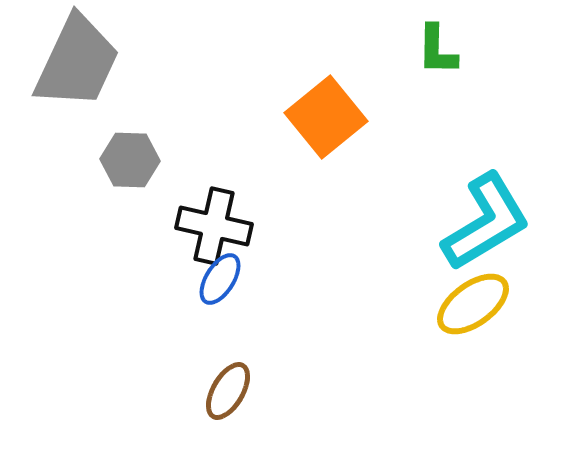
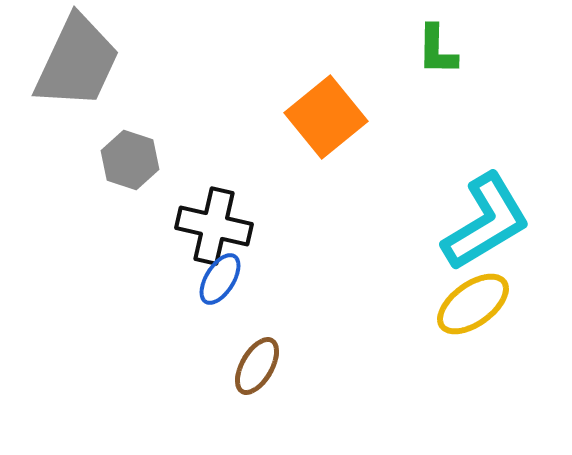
gray hexagon: rotated 16 degrees clockwise
brown ellipse: moved 29 px right, 25 px up
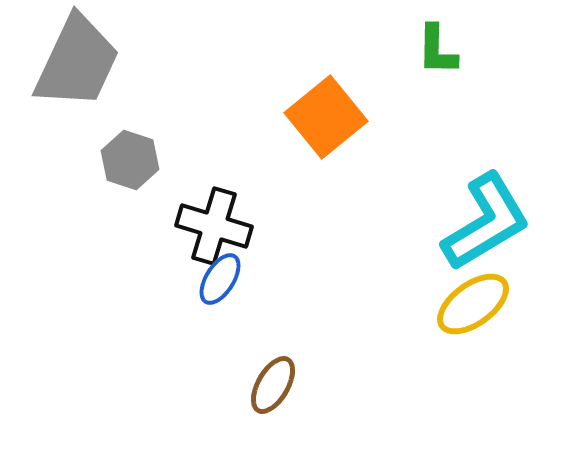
black cross: rotated 4 degrees clockwise
brown ellipse: moved 16 px right, 19 px down
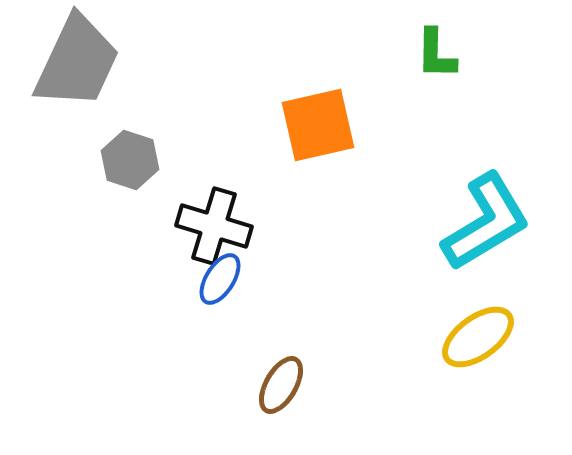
green L-shape: moved 1 px left, 4 px down
orange square: moved 8 px left, 8 px down; rotated 26 degrees clockwise
yellow ellipse: moved 5 px right, 33 px down
brown ellipse: moved 8 px right
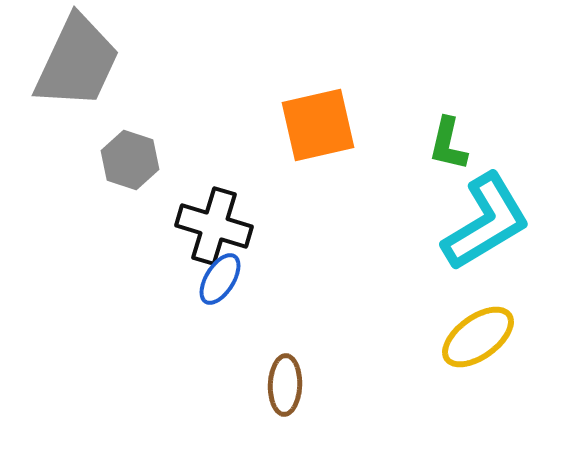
green L-shape: moved 12 px right, 90 px down; rotated 12 degrees clockwise
brown ellipse: moved 4 px right; rotated 28 degrees counterclockwise
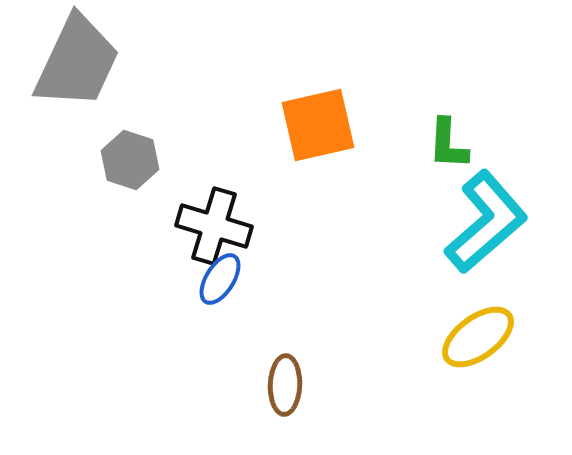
green L-shape: rotated 10 degrees counterclockwise
cyan L-shape: rotated 10 degrees counterclockwise
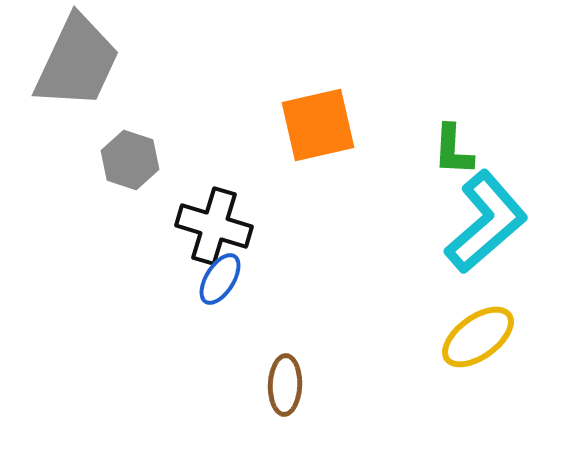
green L-shape: moved 5 px right, 6 px down
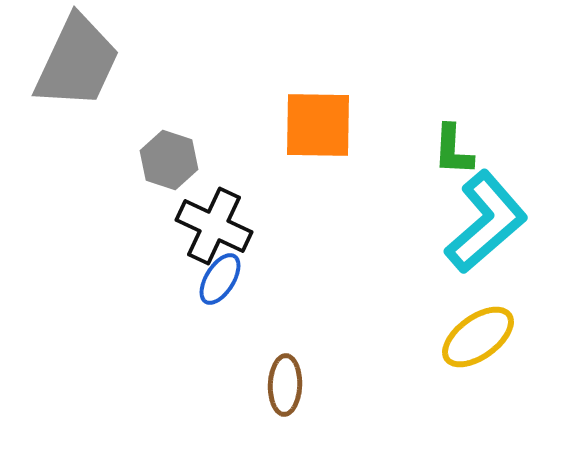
orange square: rotated 14 degrees clockwise
gray hexagon: moved 39 px right
black cross: rotated 8 degrees clockwise
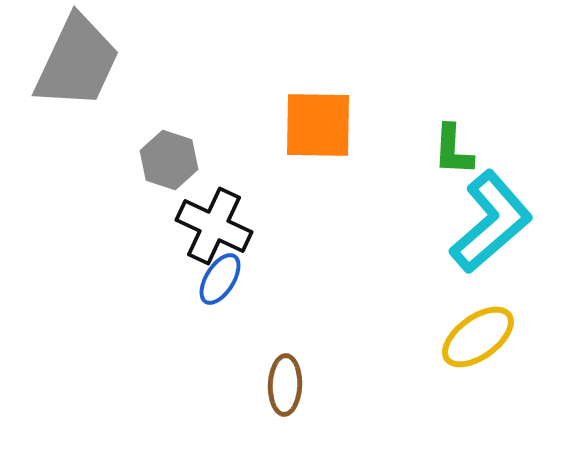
cyan L-shape: moved 5 px right
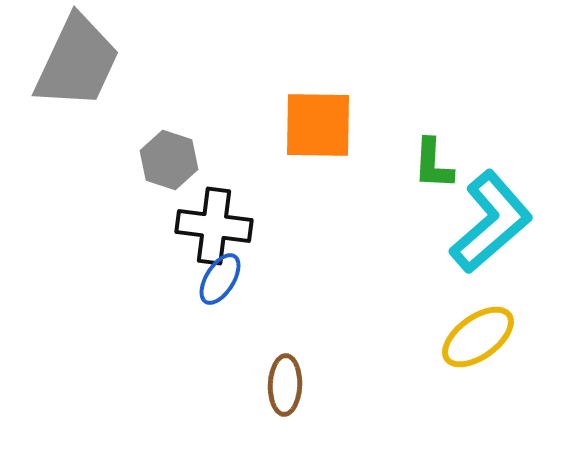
green L-shape: moved 20 px left, 14 px down
black cross: rotated 18 degrees counterclockwise
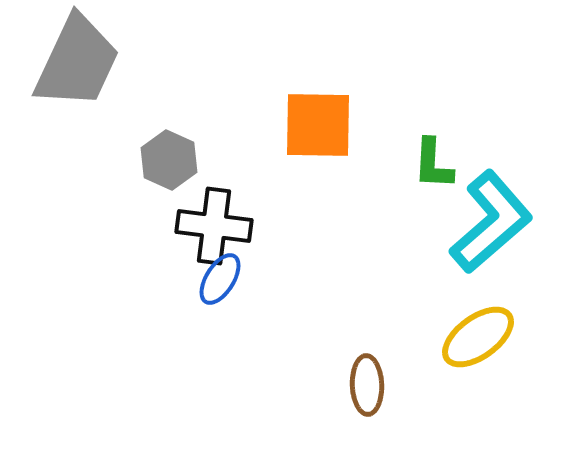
gray hexagon: rotated 6 degrees clockwise
brown ellipse: moved 82 px right; rotated 4 degrees counterclockwise
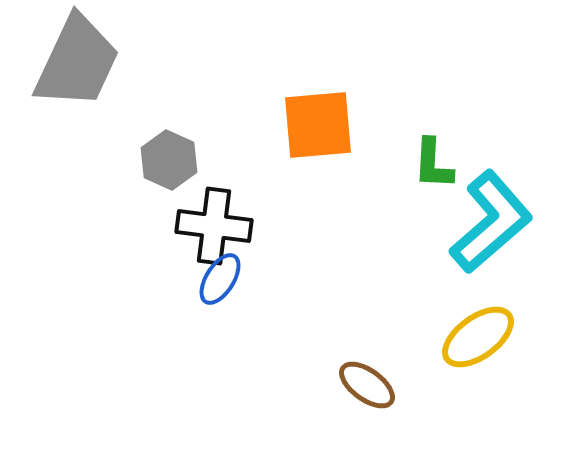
orange square: rotated 6 degrees counterclockwise
brown ellipse: rotated 52 degrees counterclockwise
